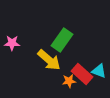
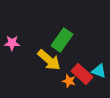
orange star: rotated 24 degrees clockwise
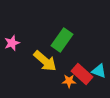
pink star: rotated 21 degrees counterclockwise
yellow arrow: moved 4 px left, 1 px down
orange star: rotated 16 degrees counterclockwise
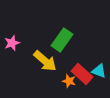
orange star: rotated 16 degrees clockwise
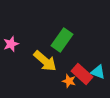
pink star: moved 1 px left, 1 px down
cyan triangle: moved 1 px left, 1 px down
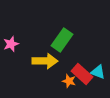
yellow arrow: rotated 40 degrees counterclockwise
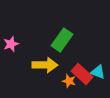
yellow arrow: moved 4 px down
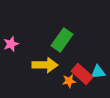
cyan triangle: rotated 28 degrees counterclockwise
orange star: rotated 24 degrees counterclockwise
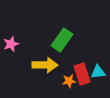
red rectangle: rotated 30 degrees clockwise
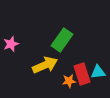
yellow arrow: rotated 25 degrees counterclockwise
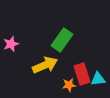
cyan triangle: moved 7 px down
orange star: moved 4 px down
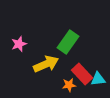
green rectangle: moved 6 px right, 2 px down
pink star: moved 8 px right
yellow arrow: moved 1 px right, 1 px up
red rectangle: rotated 25 degrees counterclockwise
